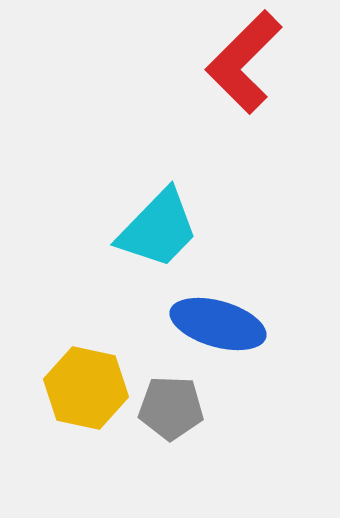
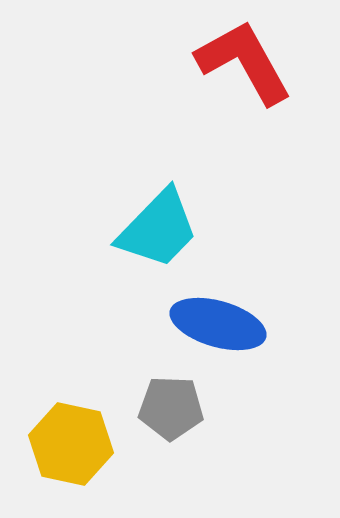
red L-shape: rotated 106 degrees clockwise
yellow hexagon: moved 15 px left, 56 px down
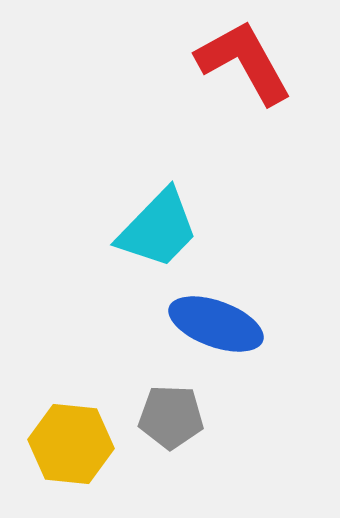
blue ellipse: moved 2 px left; rotated 4 degrees clockwise
gray pentagon: moved 9 px down
yellow hexagon: rotated 6 degrees counterclockwise
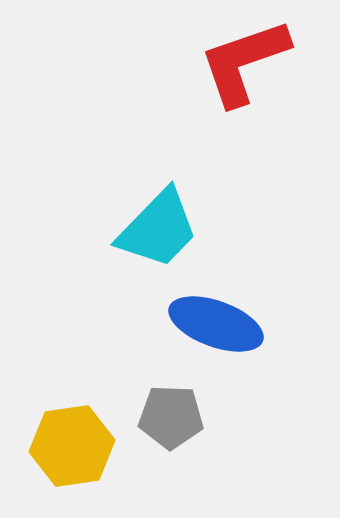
red L-shape: rotated 80 degrees counterclockwise
yellow hexagon: moved 1 px right, 2 px down; rotated 14 degrees counterclockwise
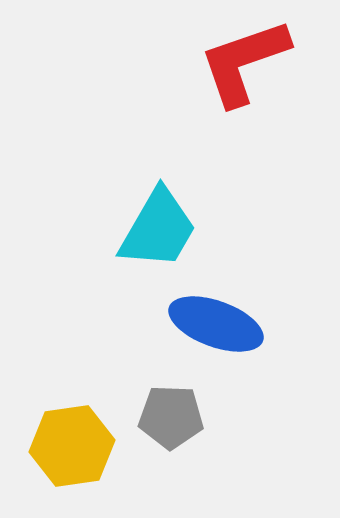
cyan trapezoid: rotated 14 degrees counterclockwise
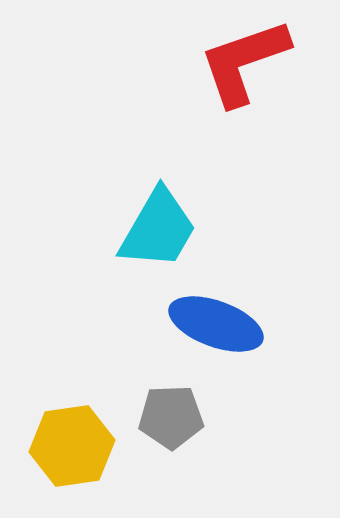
gray pentagon: rotated 4 degrees counterclockwise
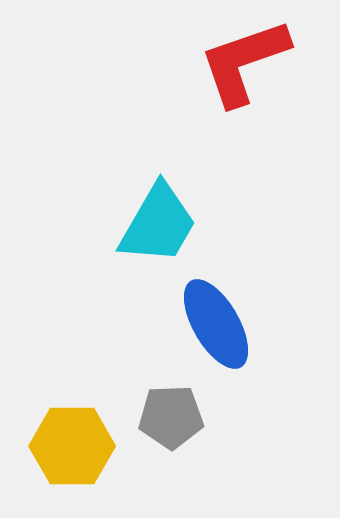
cyan trapezoid: moved 5 px up
blue ellipse: rotated 40 degrees clockwise
yellow hexagon: rotated 8 degrees clockwise
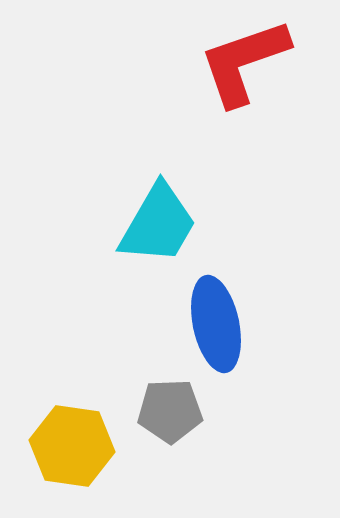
blue ellipse: rotated 18 degrees clockwise
gray pentagon: moved 1 px left, 6 px up
yellow hexagon: rotated 8 degrees clockwise
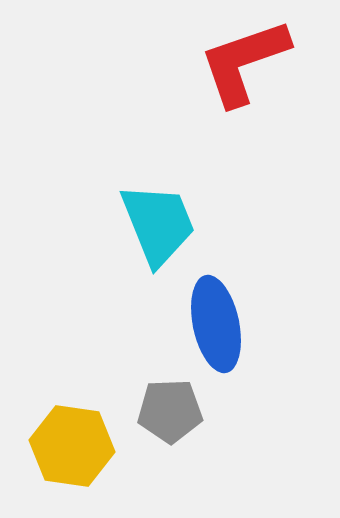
cyan trapezoid: rotated 52 degrees counterclockwise
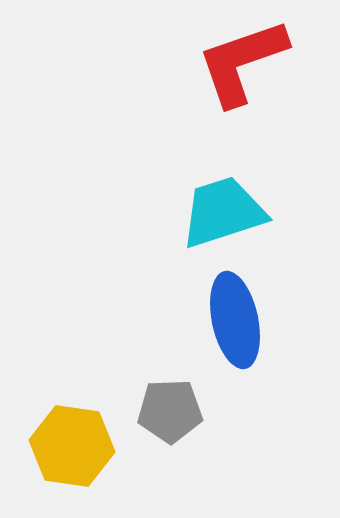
red L-shape: moved 2 px left
cyan trapezoid: moved 65 px right, 12 px up; rotated 86 degrees counterclockwise
blue ellipse: moved 19 px right, 4 px up
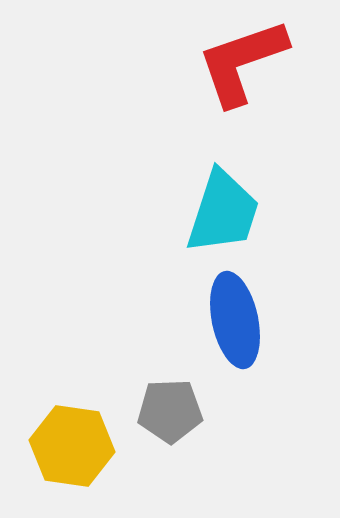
cyan trapezoid: rotated 126 degrees clockwise
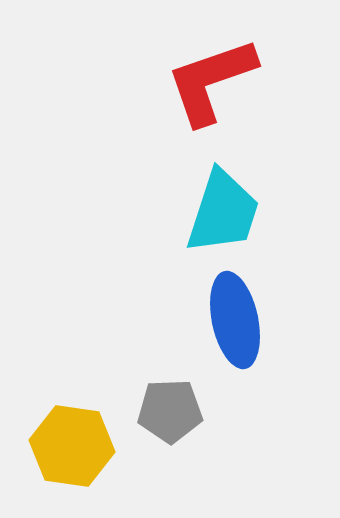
red L-shape: moved 31 px left, 19 px down
